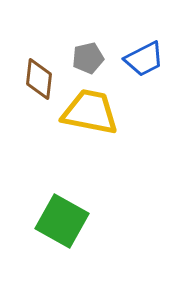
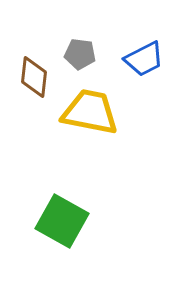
gray pentagon: moved 8 px left, 4 px up; rotated 20 degrees clockwise
brown diamond: moved 5 px left, 2 px up
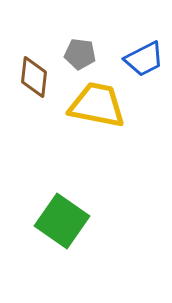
yellow trapezoid: moved 7 px right, 7 px up
green square: rotated 6 degrees clockwise
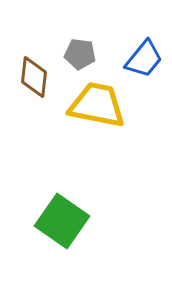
blue trapezoid: rotated 24 degrees counterclockwise
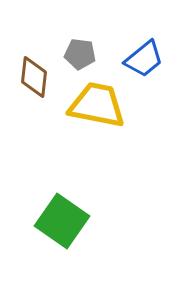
blue trapezoid: rotated 12 degrees clockwise
